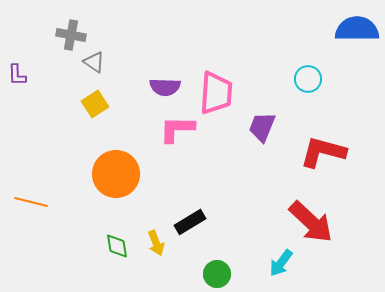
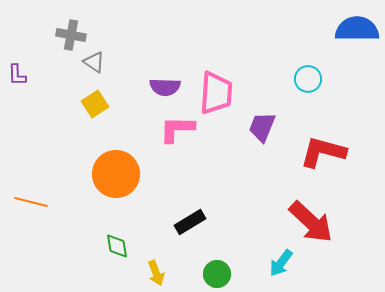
yellow arrow: moved 30 px down
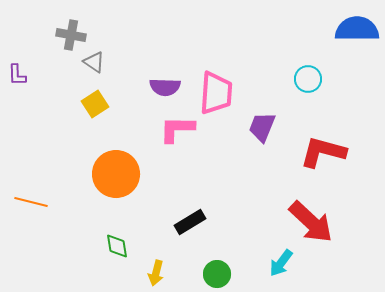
yellow arrow: rotated 35 degrees clockwise
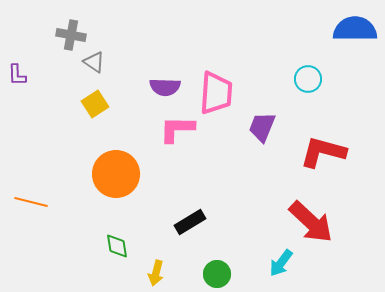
blue semicircle: moved 2 px left
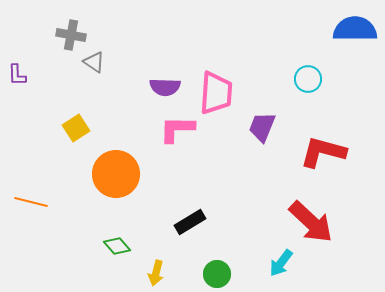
yellow square: moved 19 px left, 24 px down
green diamond: rotated 32 degrees counterclockwise
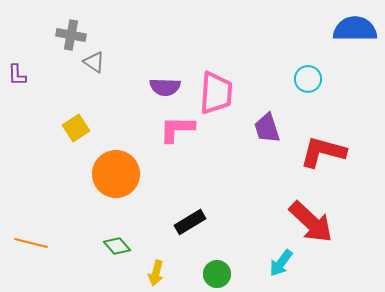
purple trapezoid: moved 5 px right, 1 px down; rotated 40 degrees counterclockwise
orange line: moved 41 px down
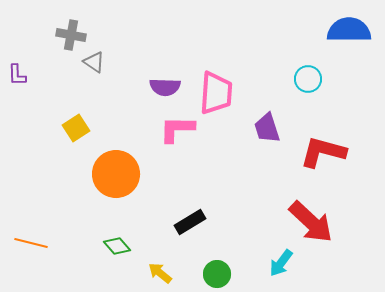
blue semicircle: moved 6 px left, 1 px down
yellow arrow: moved 4 px right; rotated 115 degrees clockwise
